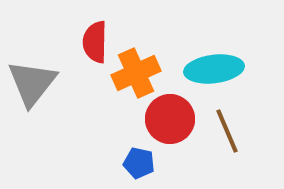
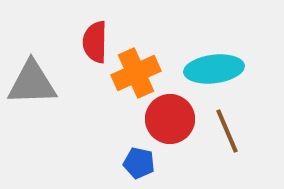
gray triangle: rotated 50 degrees clockwise
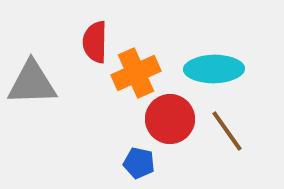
cyan ellipse: rotated 6 degrees clockwise
brown line: rotated 12 degrees counterclockwise
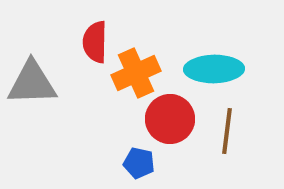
brown line: rotated 42 degrees clockwise
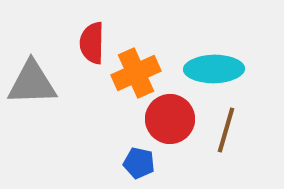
red semicircle: moved 3 px left, 1 px down
brown line: moved 1 px left, 1 px up; rotated 9 degrees clockwise
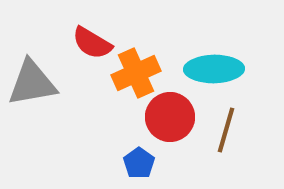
red semicircle: rotated 60 degrees counterclockwise
gray triangle: rotated 8 degrees counterclockwise
red circle: moved 2 px up
blue pentagon: rotated 24 degrees clockwise
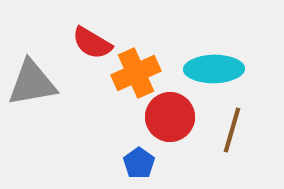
brown line: moved 6 px right
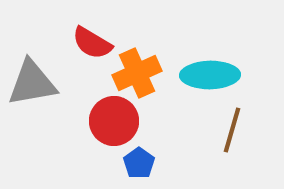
cyan ellipse: moved 4 px left, 6 px down
orange cross: moved 1 px right
red circle: moved 56 px left, 4 px down
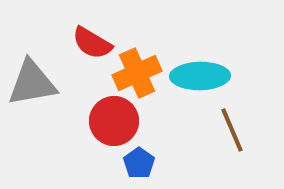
cyan ellipse: moved 10 px left, 1 px down
brown line: rotated 39 degrees counterclockwise
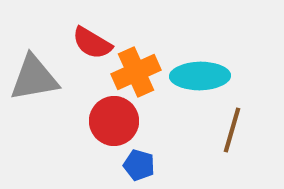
orange cross: moved 1 px left, 1 px up
gray triangle: moved 2 px right, 5 px up
brown line: rotated 39 degrees clockwise
blue pentagon: moved 2 px down; rotated 20 degrees counterclockwise
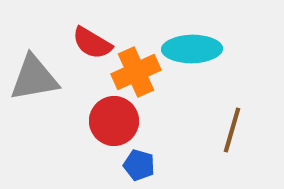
cyan ellipse: moved 8 px left, 27 px up
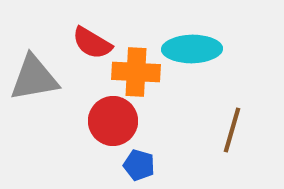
orange cross: rotated 27 degrees clockwise
red circle: moved 1 px left
